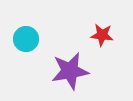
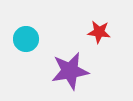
red star: moved 3 px left, 3 px up
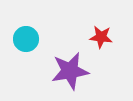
red star: moved 2 px right, 5 px down
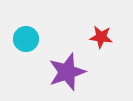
purple star: moved 3 px left, 1 px down; rotated 9 degrees counterclockwise
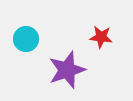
purple star: moved 2 px up
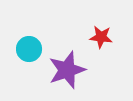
cyan circle: moved 3 px right, 10 px down
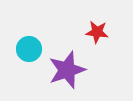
red star: moved 4 px left, 5 px up
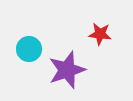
red star: moved 3 px right, 2 px down
